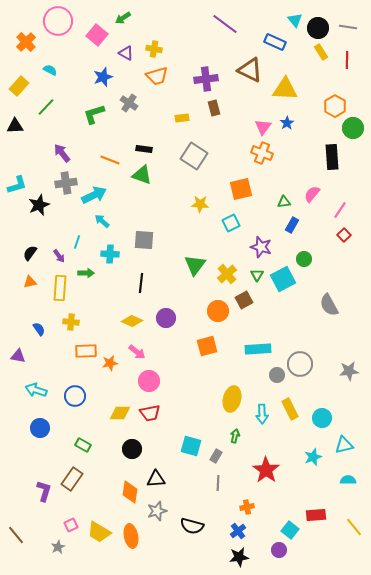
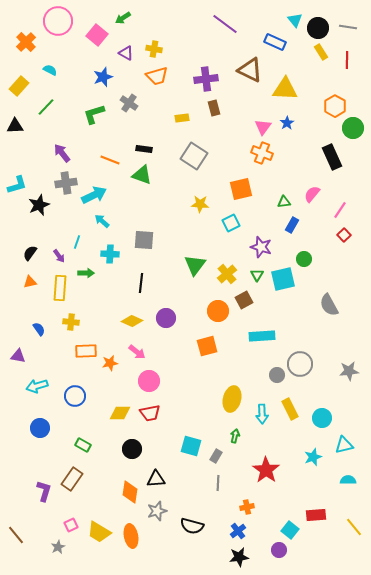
black rectangle at (332, 157): rotated 20 degrees counterclockwise
cyan square at (283, 279): rotated 15 degrees clockwise
cyan rectangle at (258, 349): moved 4 px right, 13 px up
cyan arrow at (36, 390): moved 1 px right, 4 px up; rotated 35 degrees counterclockwise
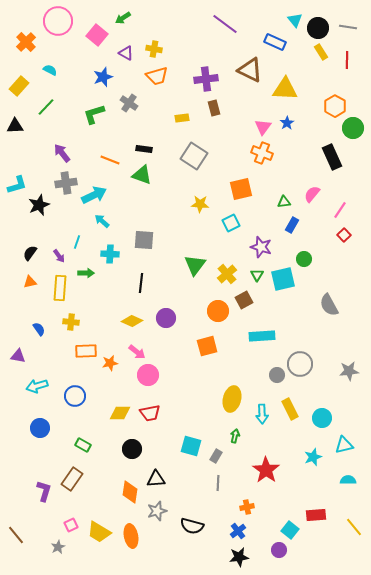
pink circle at (149, 381): moved 1 px left, 6 px up
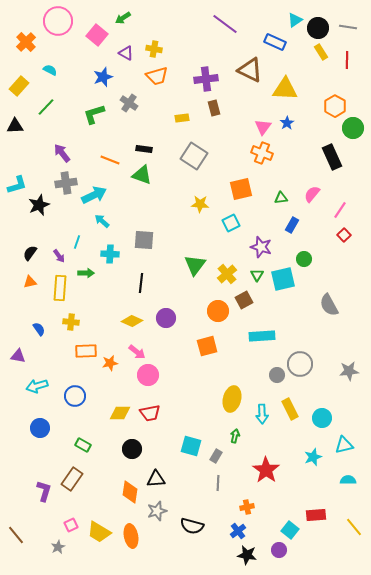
cyan triangle at (295, 20): rotated 35 degrees clockwise
green triangle at (284, 202): moved 3 px left, 4 px up
black star at (239, 557): moved 8 px right, 2 px up; rotated 18 degrees clockwise
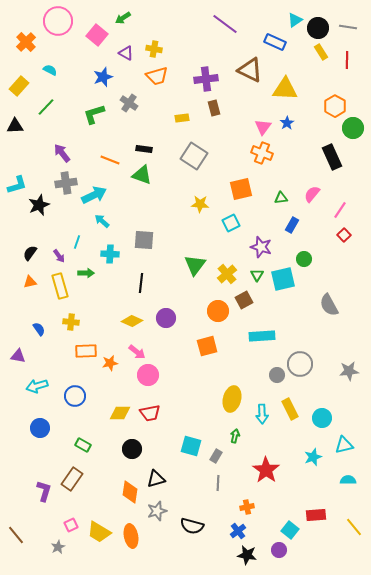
yellow rectangle at (60, 288): moved 2 px up; rotated 20 degrees counterclockwise
black triangle at (156, 479): rotated 12 degrees counterclockwise
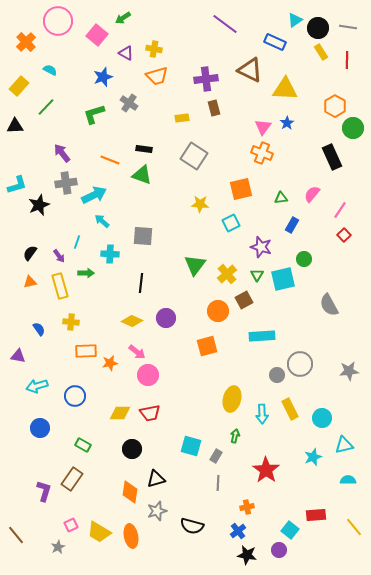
gray square at (144, 240): moved 1 px left, 4 px up
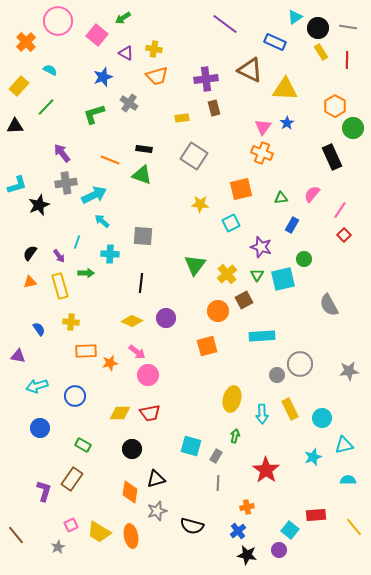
cyan triangle at (295, 20): moved 3 px up
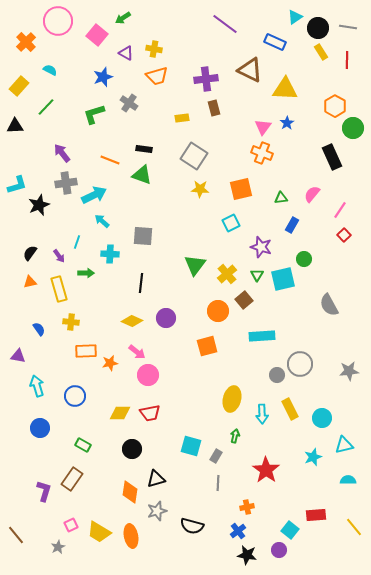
yellow star at (200, 204): moved 15 px up
yellow rectangle at (60, 286): moved 1 px left, 3 px down
brown square at (244, 300): rotated 12 degrees counterclockwise
cyan arrow at (37, 386): rotated 90 degrees clockwise
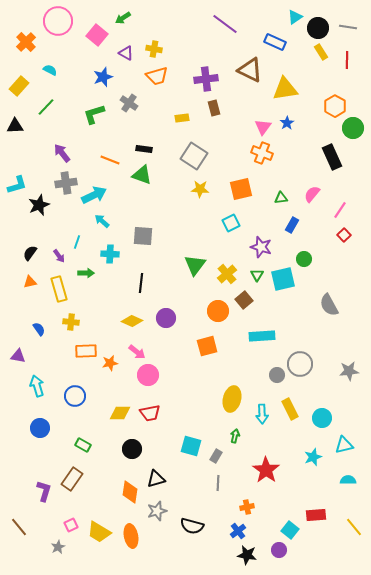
yellow triangle at (285, 89): rotated 12 degrees counterclockwise
brown line at (16, 535): moved 3 px right, 8 px up
